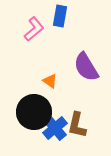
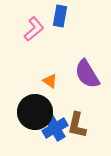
purple semicircle: moved 1 px right, 7 px down
black circle: moved 1 px right
blue cross: rotated 10 degrees clockwise
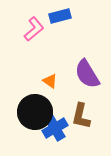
blue rectangle: rotated 65 degrees clockwise
brown L-shape: moved 4 px right, 9 px up
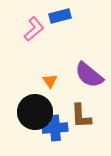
purple semicircle: moved 2 px right, 1 px down; rotated 20 degrees counterclockwise
orange triangle: rotated 21 degrees clockwise
brown L-shape: rotated 16 degrees counterclockwise
blue cross: rotated 25 degrees clockwise
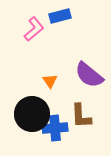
black circle: moved 3 px left, 2 px down
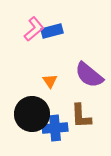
blue rectangle: moved 8 px left, 15 px down
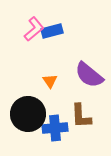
black circle: moved 4 px left
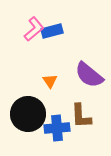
blue cross: moved 2 px right
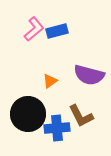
blue rectangle: moved 5 px right
purple semicircle: rotated 24 degrees counterclockwise
orange triangle: rotated 28 degrees clockwise
brown L-shape: rotated 24 degrees counterclockwise
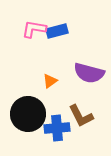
pink L-shape: rotated 130 degrees counterclockwise
purple semicircle: moved 2 px up
